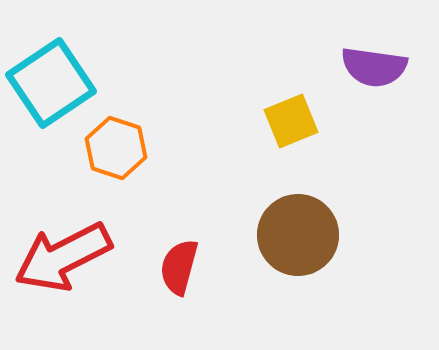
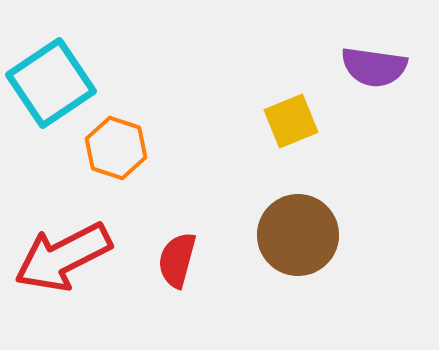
red semicircle: moved 2 px left, 7 px up
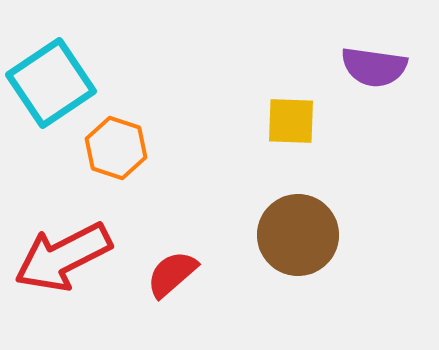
yellow square: rotated 24 degrees clockwise
red semicircle: moved 5 px left, 14 px down; rotated 34 degrees clockwise
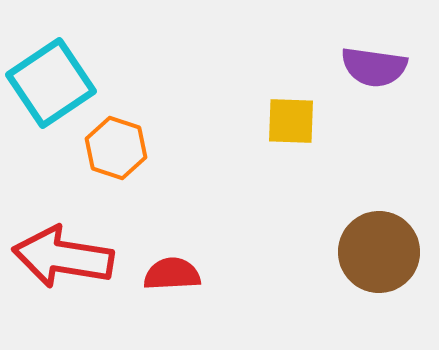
brown circle: moved 81 px right, 17 px down
red arrow: rotated 36 degrees clockwise
red semicircle: rotated 38 degrees clockwise
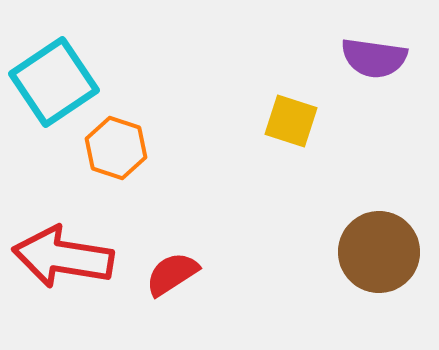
purple semicircle: moved 9 px up
cyan square: moved 3 px right, 1 px up
yellow square: rotated 16 degrees clockwise
red semicircle: rotated 30 degrees counterclockwise
